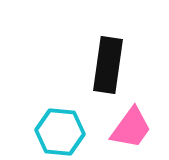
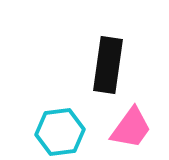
cyan hexagon: rotated 12 degrees counterclockwise
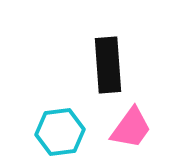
black rectangle: rotated 12 degrees counterclockwise
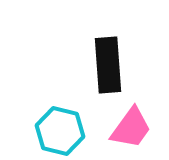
cyan hexagon: moved 1 px up; rotated 21 degrees clockwise
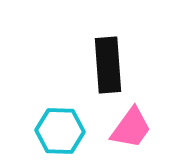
cyan hexagon: rotated 12 degrees counterclockwise
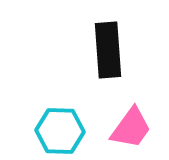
black rectangle: moved 15 px up
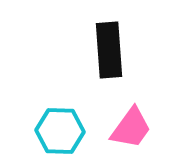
black rectangle: moved 1 px right
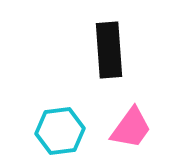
cyan hexagon: rotated 9 degrees counterclockwise
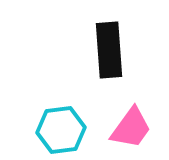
cyan hexagon: moved 1 px right, 1 px up
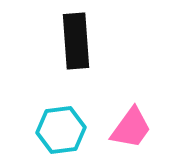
black rectangle: moved 33 px left, 9 px up
